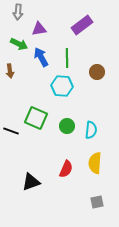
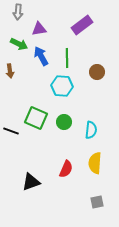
blue arrow: moved 1 px up
green circle: moved 3 px left, 4 px up
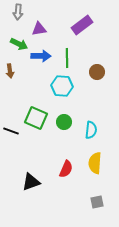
blue arrow: rotated 120 degrees clockwise
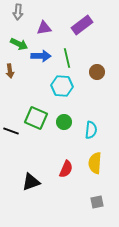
purple triangle: moved 5 px right, 1 px up
green line: rotated 12 degrees counterclockwise
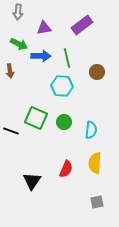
black triangle: moved 1 px right, 1 px up; rotated 36 degrees counterclockwise
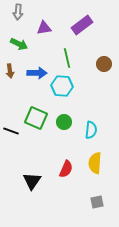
blue arrow: moved 4 px left, 17 px down
brown circle: moved 7 px right, 8 px up
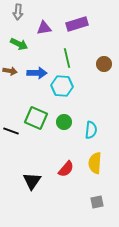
purple rectangle: moved 5 px left, 1 px up; rotated 20 degrees clockwise
brown arrow: rotated 72 degrees counterclockwise
red semicircle: rotated 18 degrees clockwise
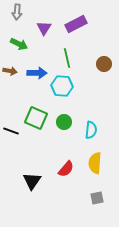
gray arrow: moved 1 px left
purple rectangle: moved 1 px left; rotated 10 degrees counterclockwise
purple triangle: rotated 49 degrees counterclockwise
gray square: moved 4 px up
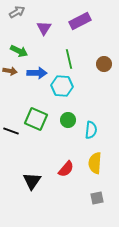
gray arrow: rotated 126 degrees counterclockwise
purple rectangle: moved 4 px right, 3 px up
green arrow: moved 7 px down
green line: moved 2 px right, 1 px down
green square: moved 1 px down
green circle: moved 4 px right, 2 px up
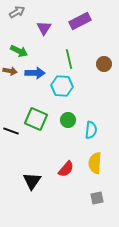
blue arrow: moved 2 px left
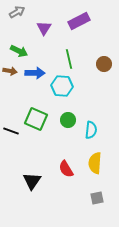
purple rectangle: moved 1 px left
red semicircle: rotated 108 degrees clockwise
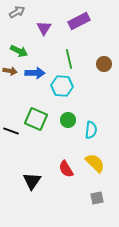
yellow semicircle: rotated 130 degrees clockwise
